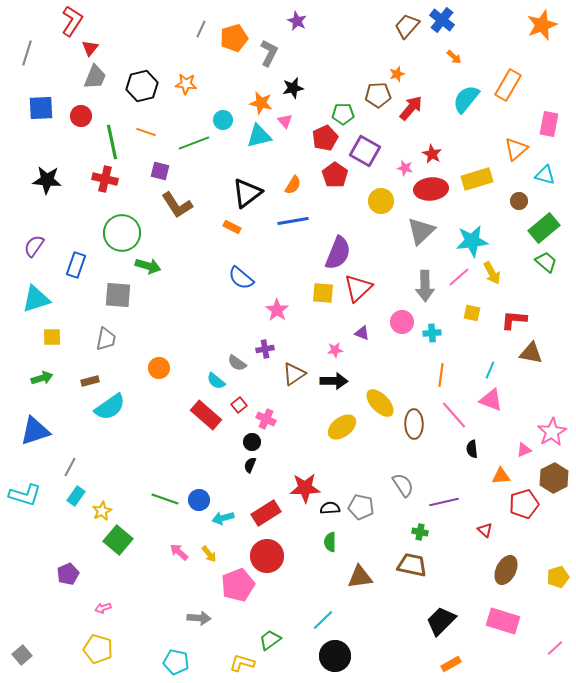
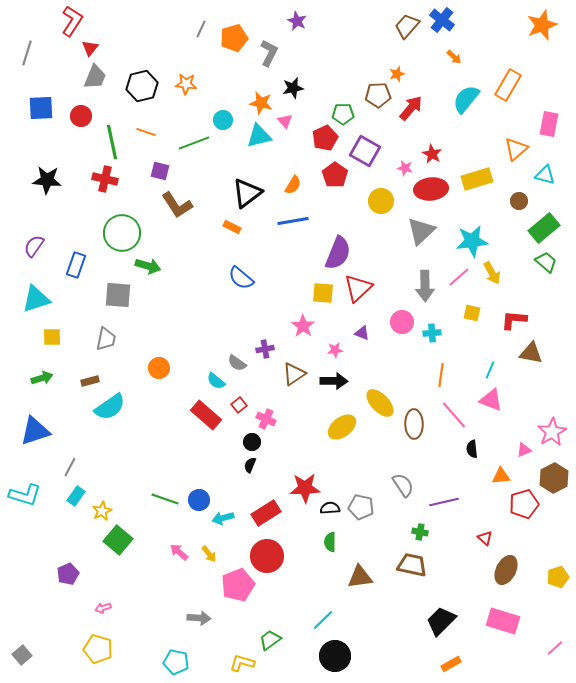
pink star at (277, 310): moved 26 px right, 16 px down
red triangle at (485, 530): moved 8 px down
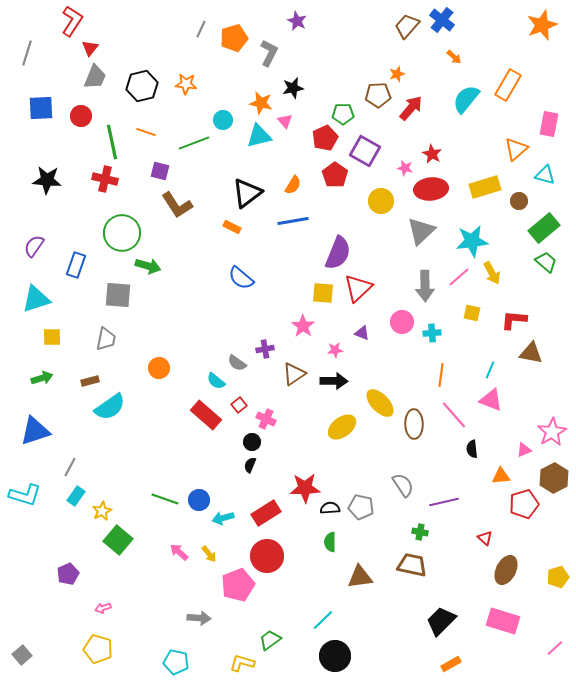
yellow rectangle at (477, 179): moved 8 px right, 8 px down
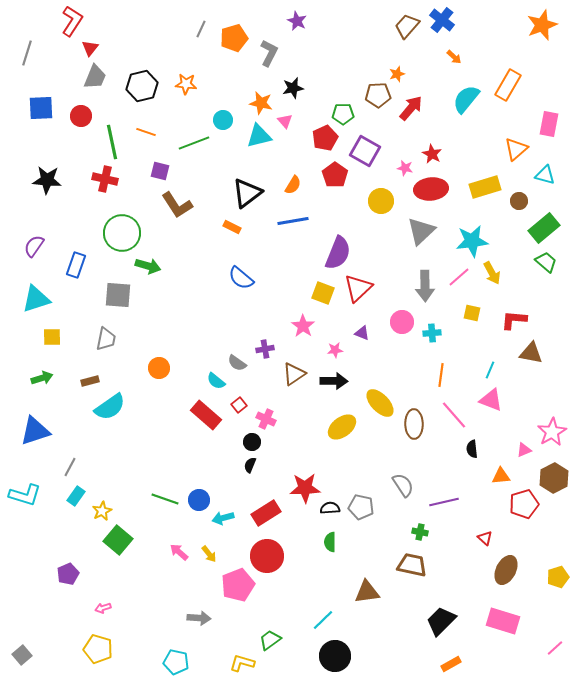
yellow square at (323, 293): rotated 15 degrees clockwise
brown triangle at (360, 577): moved 7 px right, 15 px down
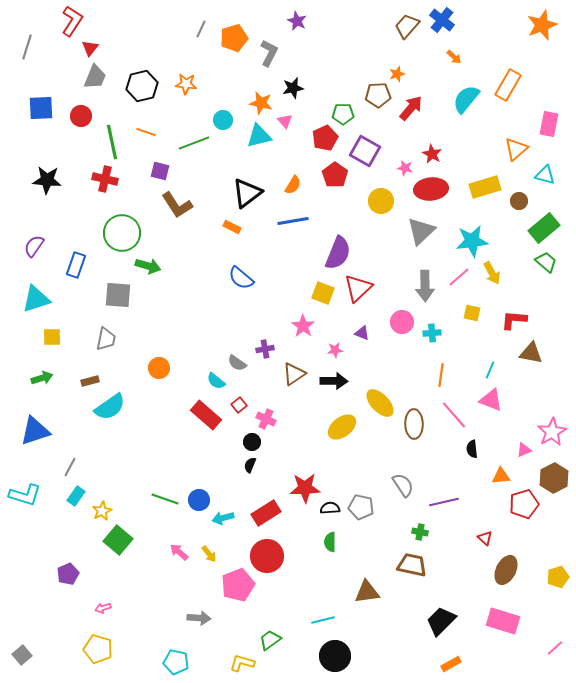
gray line at (27, 53): moved 6 px up
cyan line at (323, 620): rotated 30 degrees clockwise
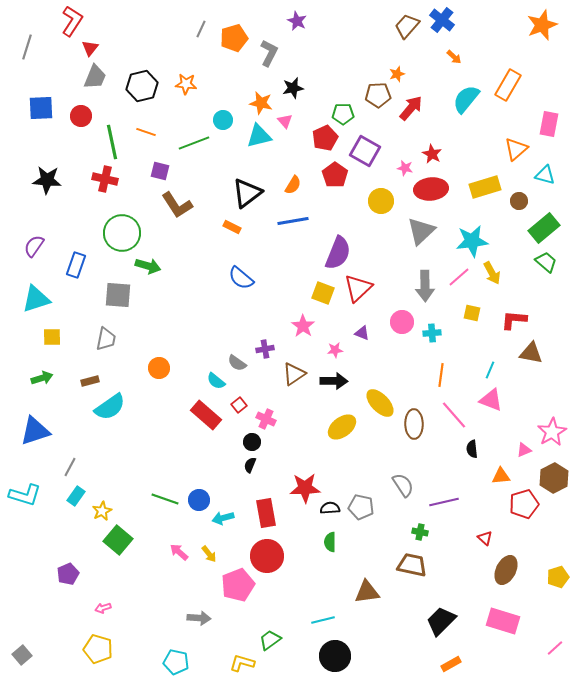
red rectangle at (266, 513): rotated 68 degrees counterclockwise
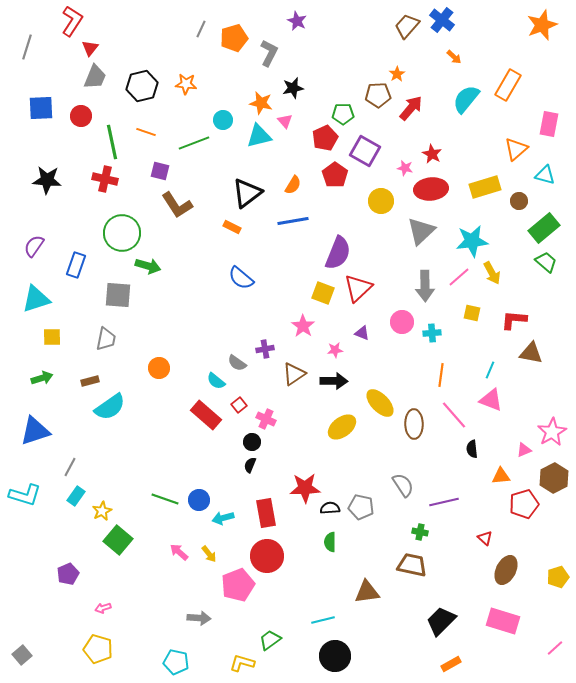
orange star at (397, 74): rotated 14 degrees counterclockwise
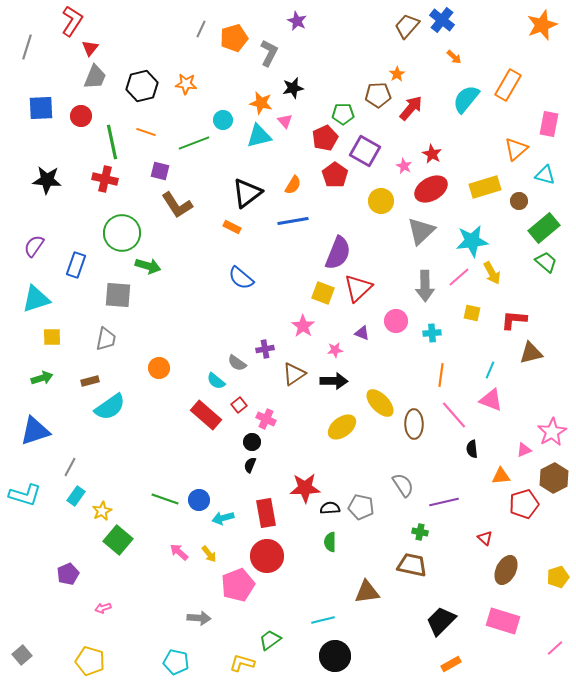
pink star at (405, 168): moved 1 px left, 2 px up; rotated 14 degrees clockwise
red ellipse at (431, 189): rotated 24 degrees counterclockwise
pink circle at (402, 322): moved 6 px left, 1 px up
brown triangle at (531, 353): rotated 25 degrees counterclockwise
yellow pentagon at (98, 649): moved 8 px left, 12 px down
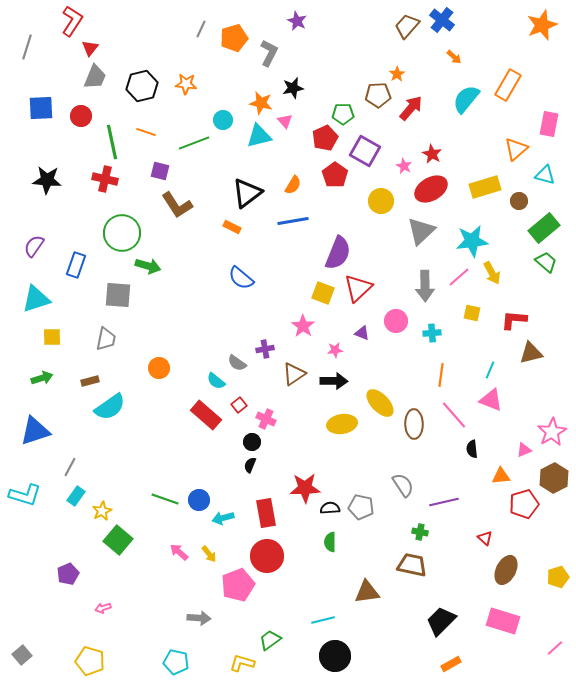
yellow ellipse at (342, 427): moved 3 px up; rotated 28 degrees clockwise
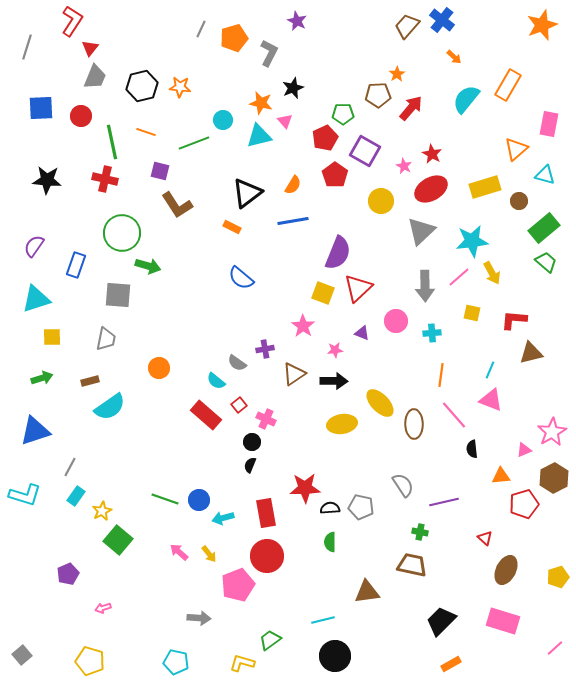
orange star at (186, 84): moved 6 px left, 3 px down
black star at (293, 88): rotated 10 degrees counterclockwise
